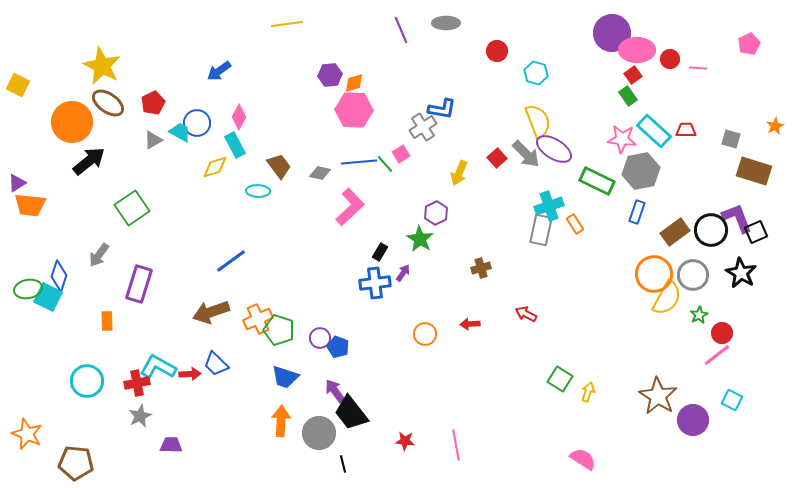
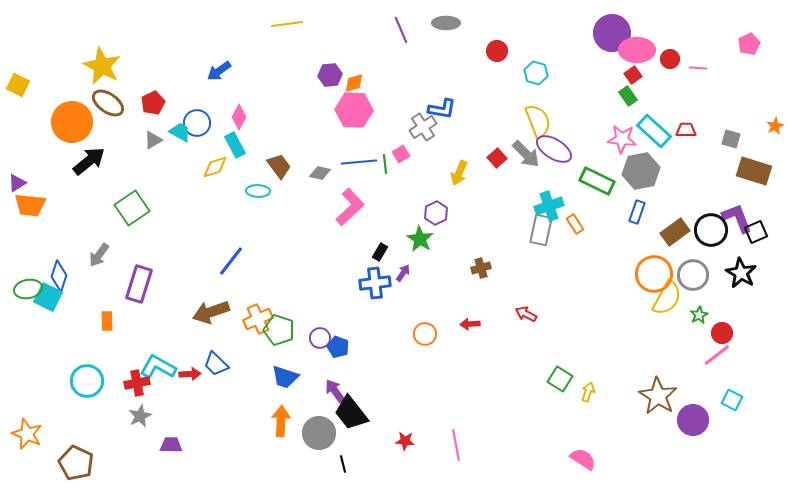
green line at (385, 164): rotated 36 degrees clockwise
blue line at (231, 261): rotated 16 degrees counterclockwise
brown pentagon at (76, 463): rotated 20 degrees clockwise
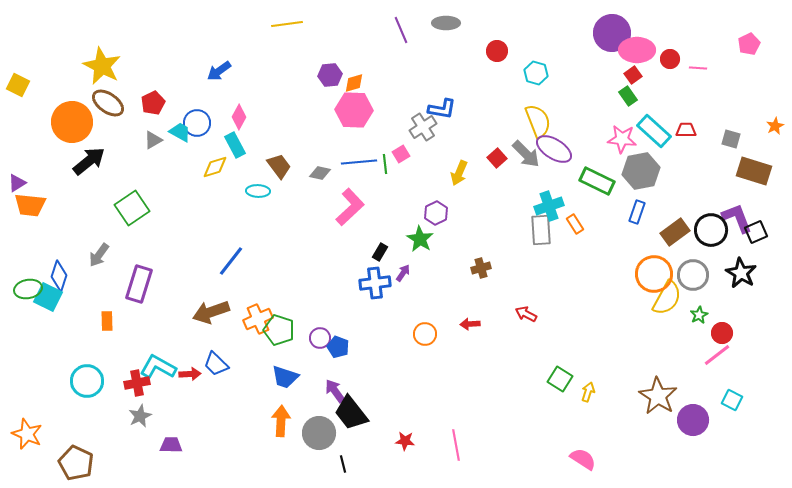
gray rectangle at (541, 230): rotated 16 degrees counterclockwise
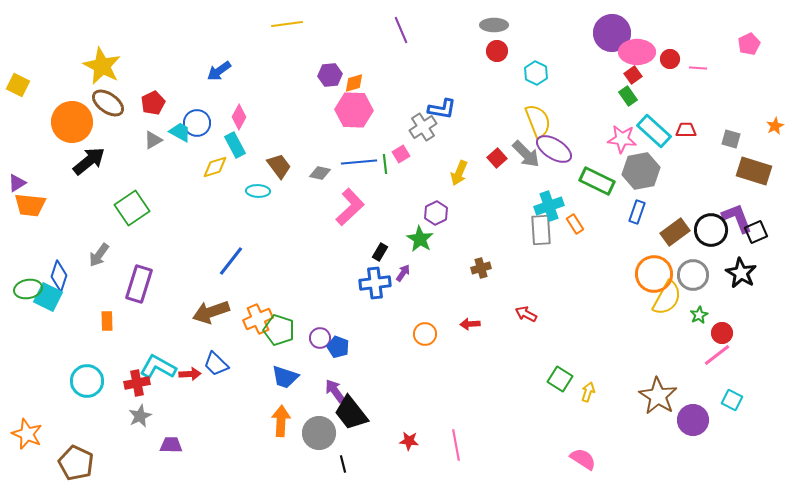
gray ellipse at (446, 23): moved 48 px right, 2 px down
pink ellipse at (637, 50): moved 2 px down
cyan hexagon at (536, 73): rotated 10 degrees clockwise
red star at (405, 441): moved 4 px right
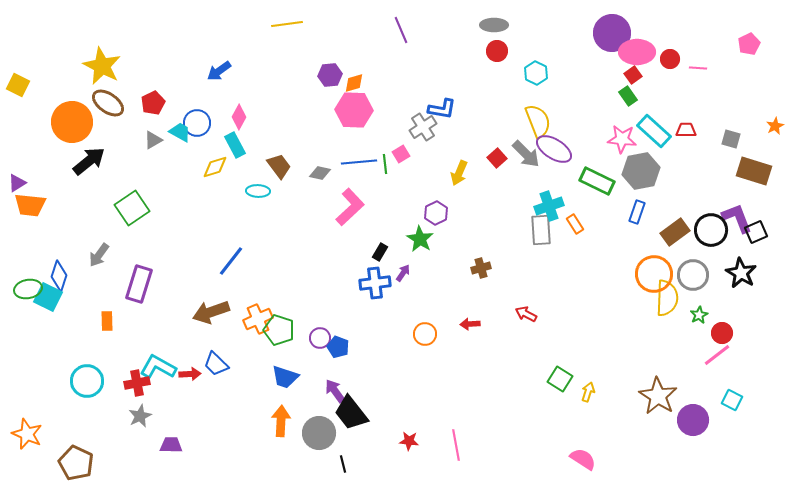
yellow semicircle at (667, 298): rotated 27 degrees counterclockwise
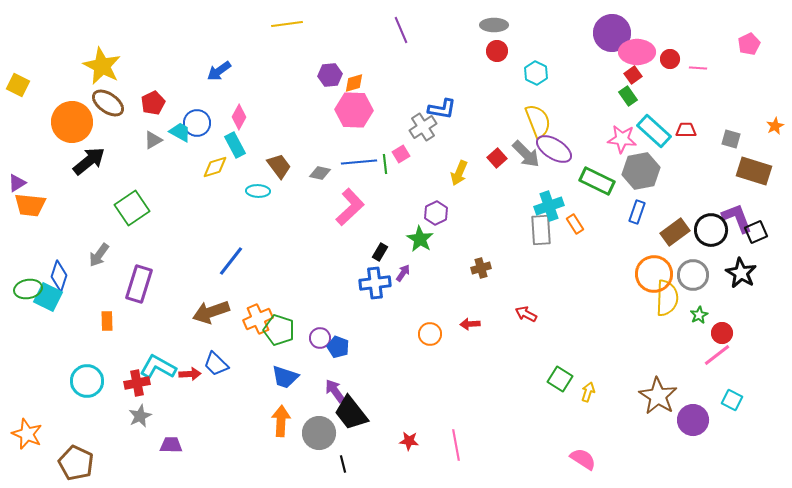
orange circle at (425, 334): moved 5 px right
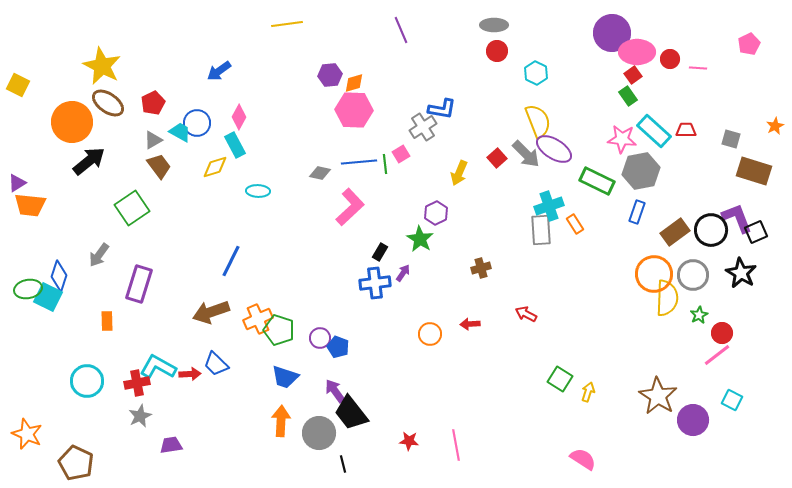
brown trapezoid at (279, 166): moved 120 px left
blue line at (231, 261): rotated 12 degrees counterclockwise
purple trapezoid at (171, 445): rotated 10 degrees counterclockwise
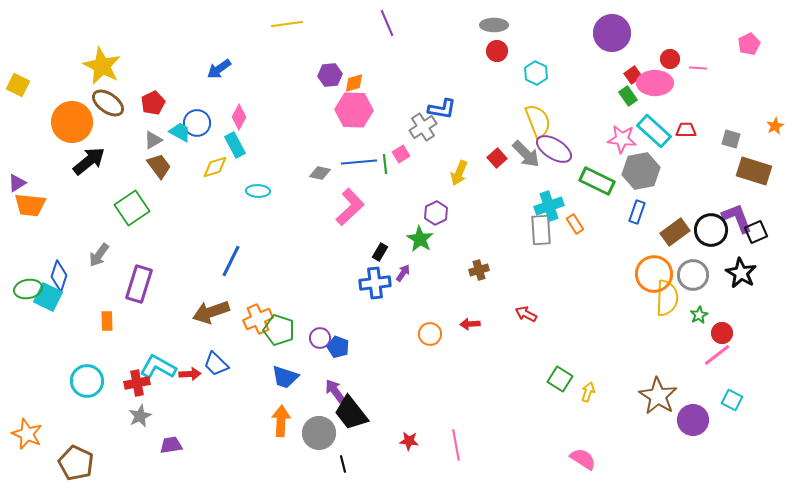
purple line at (401, 30): moved 14 px left, 7 px up
pink ellipse at (637, 52): moved 18 px right, 31 px down
blue arrow at (219, 71): moved 2 px up
brown cross at (481, 268): moved 2 px left, 2 px down
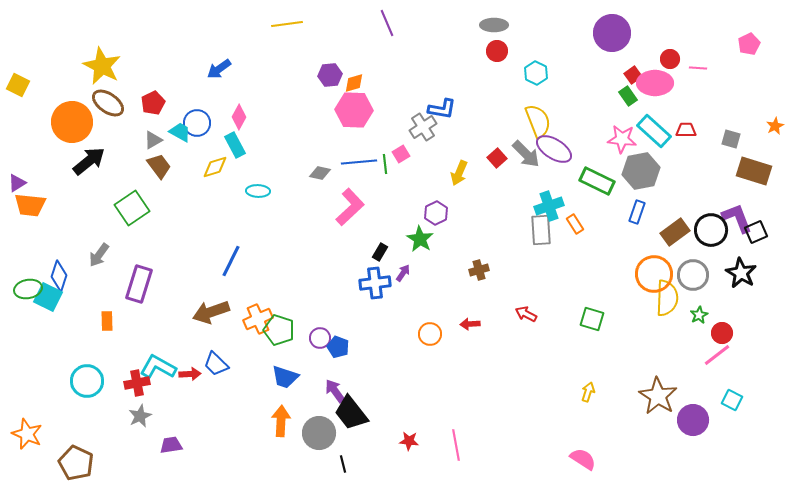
green square at (560, 379): moved 32 px right, 60 px up; rotated 15 degrees counterclockwise
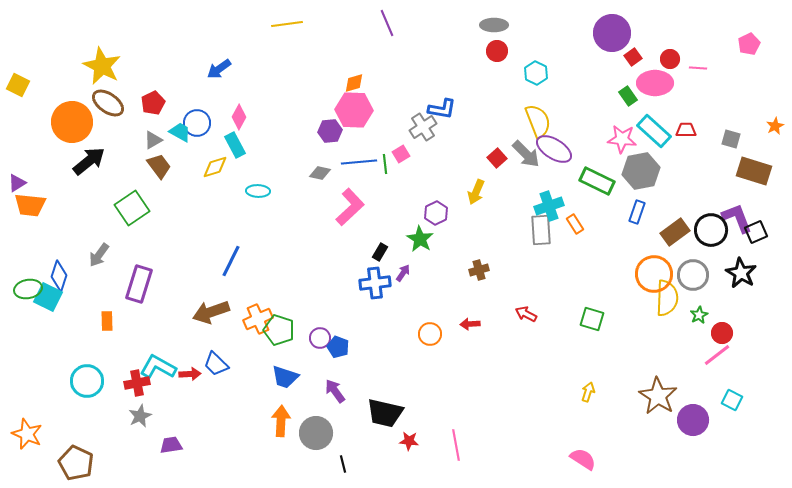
purple hexagon at (330, 75): moved 56 px down
red square at (633, 75): moved 18 px up
yellow arrow at (459, 173): moved 17 px right, 19 px down
black trapezoid at (351, 413): moved 34 px right; rotated 39 degrees counterclockwise
gray circle at (319, 433): moved 3 px left
